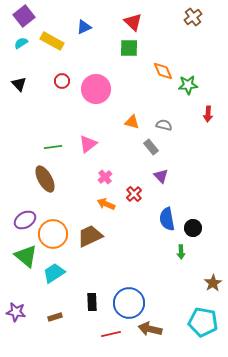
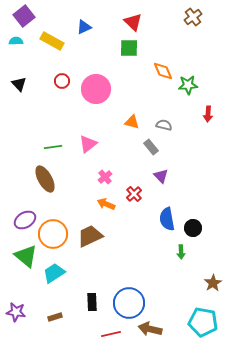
cyan semicircle: moved 5 px left, 2 px up; rotated 32 degrees clockwise
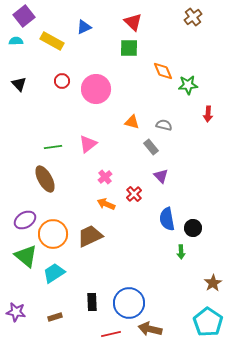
cyan pentagon: moved 5 px right; rotated 24 degrees clockwise
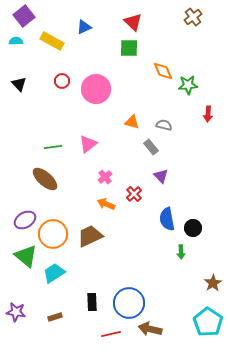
brown ellipse: rotated 20 degrees counterclockwise
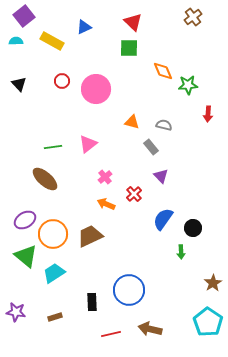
blue semicircle: moved 4 px left; rotated 45 degrees clockwise
blue circle: moved 13 px up
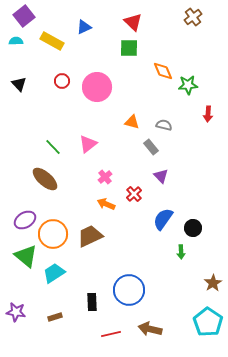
pink circle: moved 1 px right, 2 px up
green line: rotated 54 degrees clockwise
